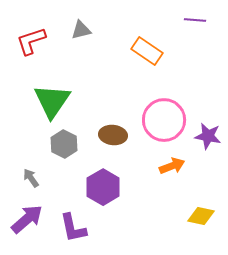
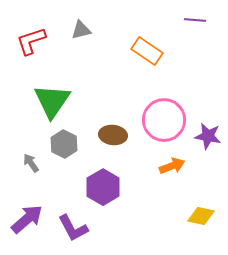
gray arrow: moved 15 px up
purple L-shape: rotated 16 degrees counterclockwise
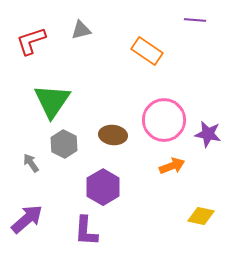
purple star: moved 2 px up
purple L-shape: moved 13 px right, 3 px down; rotated 32 degrees clockwise
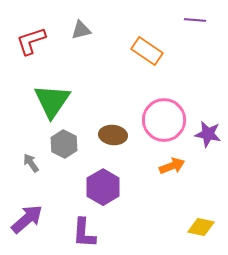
yellow diamond: moved 11 px down
purple L-shape: moved 2 px left, 2 px down
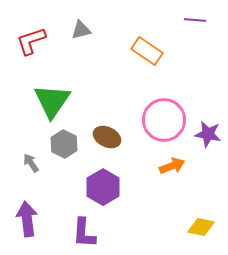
brown ellipse: moved 6 px left, 2 px down; rotated 20 degrees clockwise
purple arrow: rotated 56 degrees counterclockwise
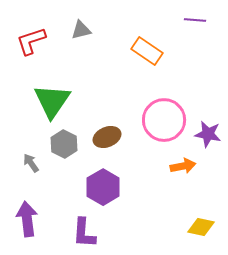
brown ellipse: rotated 48 degrees counterclockwise
orange arrow: moved 11 px right; rotated 10 degrees clockwise
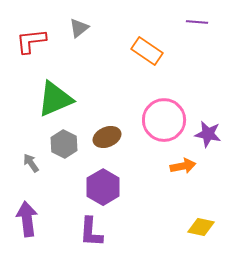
purple line: moved 2 px right, 2 px down
gray triangle: moved 2 px left, 2 px up; rotated 25 degrees counterclockwise
red L-shape: rotated 12 degrees clockwise
green triangle: moved 3 px right, 2 px up; rotated 33 degrees clockwise
purple L-shape: moved 7 px right, 1 px up
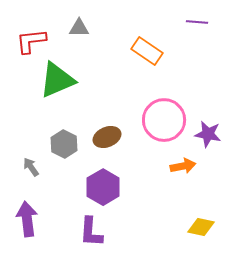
gray triangle: rotated 40 degrees clockwise
green triangle: moved 2 px right, 19 px up
gray arrow: moved 4 px down
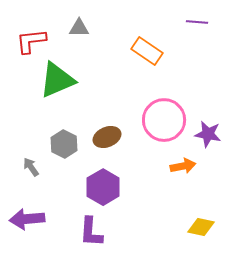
purple arrow: rotated 88 degrees counterclockwise
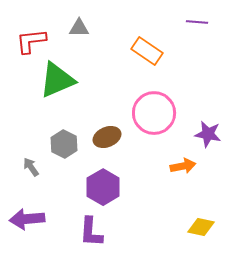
pink circle: moved 10 px left, 7 px up
